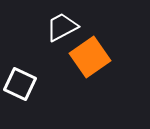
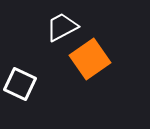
orange square: moved 2 px down
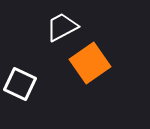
orange square: moved 4 px down
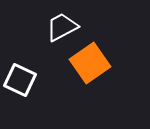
white square: moved 4 px up
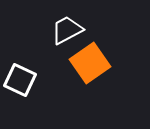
white trapezoid: moved 5 px right, 3 px down
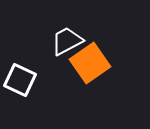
white trapezoid: moved 11 px down
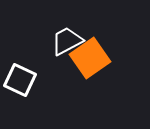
orange square: moved 5 px up
